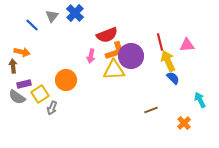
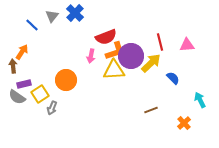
red semicircle: moved 1 px left, 2 px down
orange arrow: rotated 70 degrees counterclockwise
yellow arrow: moved 17 px left, 2 px down; rotated 70 degrees clockwise
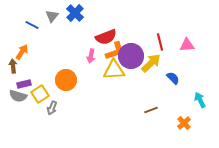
blue line: rotated 16 degrees counterclockwise
gray semicircle: moved 1 px right, 1 px up; rotated 18 degrees counterclockwise
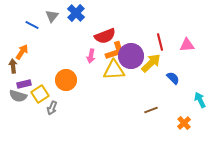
blue cross: moved 1 px right
red semicircle: moved 1 px left, 1 px up
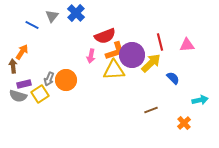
purple circle: moved 1 px right, 1 px up
cyan arrow: rotated 105 degrees clockwise
gray arrow: moved 3 px left, 29 px up
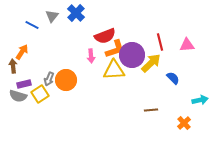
orange L-shape: moved 2 px up
pink arrow: rotated 16 degrees counterclockwise
brown line: rotated 16 degrees clockwise
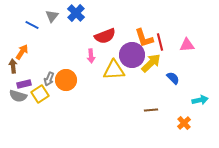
orange L-shape: moved 29 px right, 11 px up; rotated 90 degrees clockwise
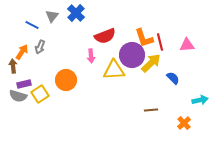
gray arrow: moved 9 px left, 32 px up
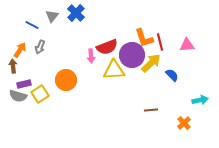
red semicircle: moved 2 px right, 11 px down
orange arrow: moved 2 px left, 2 px up
blue semicircle: moved 1 px left, 3 px up
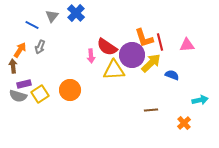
red semicircle: rotated 55 degrees clockwise
blue semicircle: rotated 24 degrees counterclockwise
orange circle: moved 4 px right, 10 px down
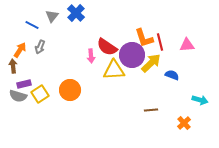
cyan arrow: rotated 28 degrees clockwise
